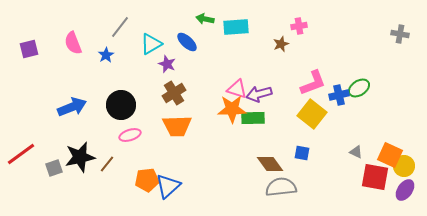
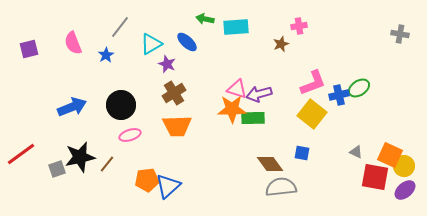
gray square: moved 3 px right, 1 px down
purple ellipse: rotated 15 degrees clockwise
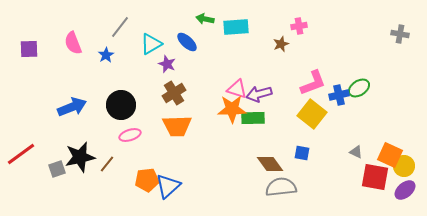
purple square: rotated 12 degrees clockwise
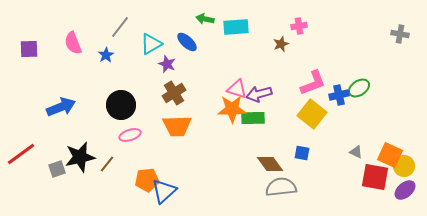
blue arrow: moved 11 px left
blue triangle: moved 4 px left, 5 px down
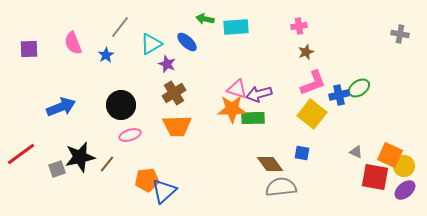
brown star: moved 25 px right, 8 px down
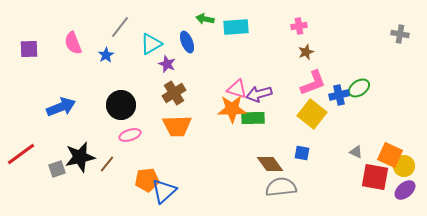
blue ellipse: rotated 25 degrees clockwise
